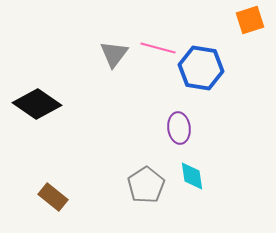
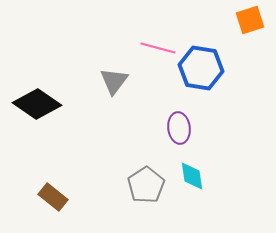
gray triangle: moved 27 px down
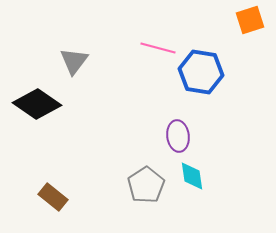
blue hexagon: moved 4 px down
gray triangle: moved 40 px left, 20 px up
purple ellipse: moved 1 px left, 8 px down
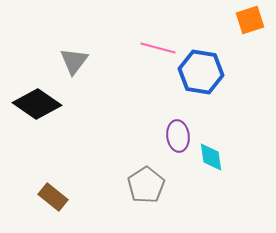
cyan diamond: moved 19 px right, 19 px up
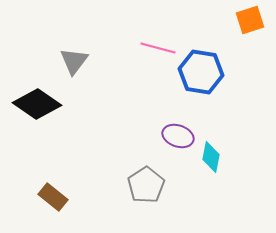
purple ellipse: rotated 64 degrees counterclockwise
cyan diamond: rotated 20 degrees clockwise
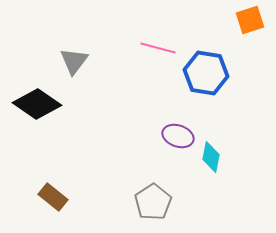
blue hexagon: moved 5 px right, 1 px down
gray pentagon: moved 7 px right, 17 px down
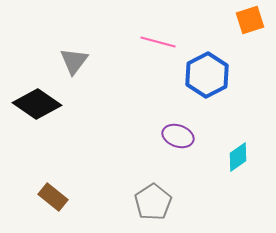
pink line: moved 6 px up
blue hexagon: moved 1 px right, 2 px down; rotated 24 degrees clockwise
cyan diamond: moved 27 px right; rotated 44 degrees clockwise
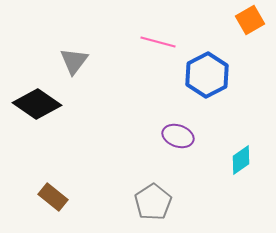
orange square: rotated 12 degrees counterclockwise
cyan diamond: moved 3 px right, 3 px down
